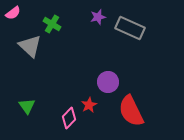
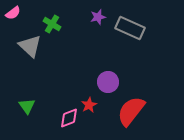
red semicircle: rotated 64 degrees clockwise
pink diamond: rotated 25 degrees clockwise
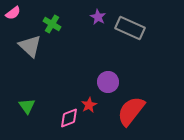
purple star: rotated 28 degrees counterclockwise
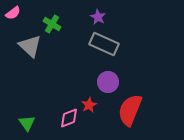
gray rectangle: moved 26 px left, 16 px down
green triangle: moved 17 px down
red semicircle: moved 1 px left, 1 px up; rotated 16 degrees counterclockwise
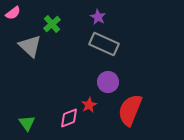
green cross: rotated 18 degrees clockwise
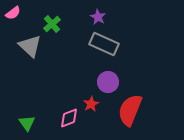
red star: moved 2 px right, 1 px up
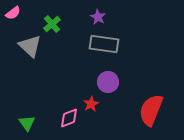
gray rectangle: rotated 16 degrees counterclockwise
red semicircle: moved 21 px right
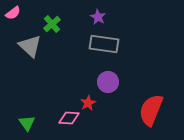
red star: moved 3 px left, 1 px up
pink diamond: rotated 25 degrees clockwise
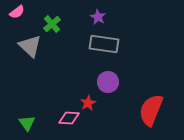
pink semicircle: moved 4 px right, 1 px up
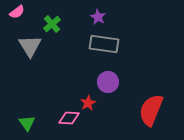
gray triangle: rotated 15 degrees clockwise
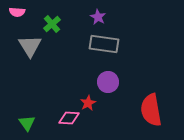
pink semicircle: rotated 42 degrees clockwise
red semicircle: rotated 32 degrees counterclockwise
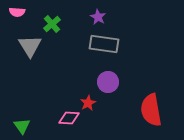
green triangle: moved 5 px left, 3 px down
